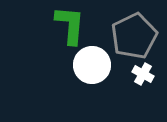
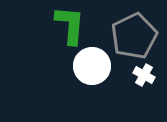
white circle: moved 1 px down
white cross: moved 1 px right, 1 px down
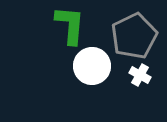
white cross: moved 4 px left
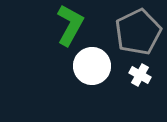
green L-shape: rotated 24 degrees clockwise
gray pentagon: moved 4 px right, 4 px up
